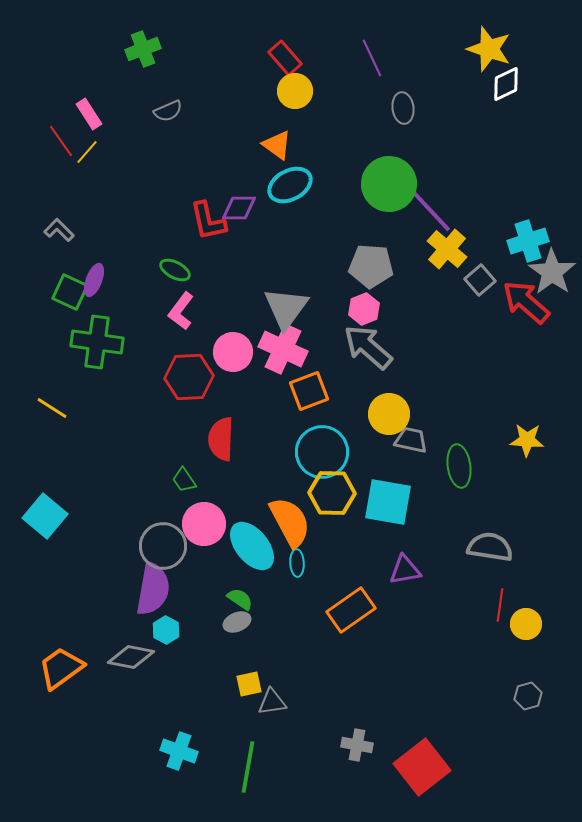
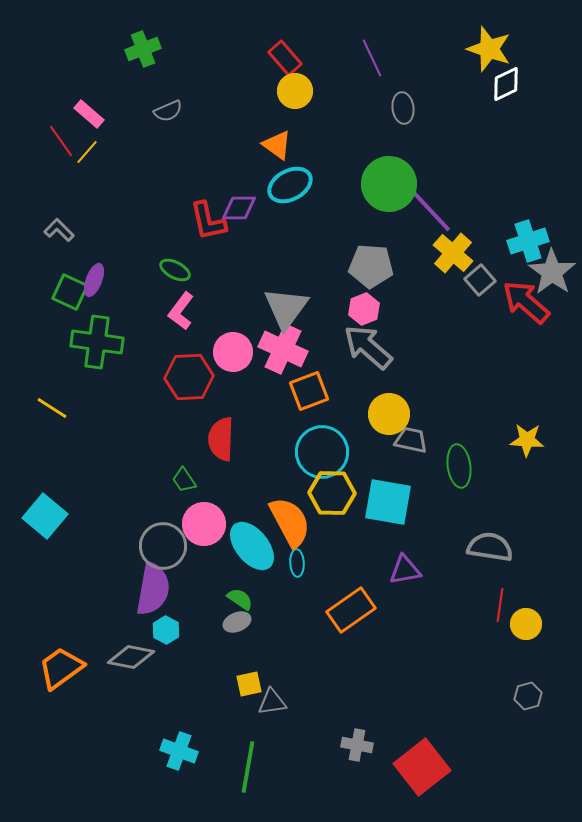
pink rectangle at (89, 114): rotated 16 degrees counterclockwise
yellow cross at (447, 249): moved 6 px right, 4 px down
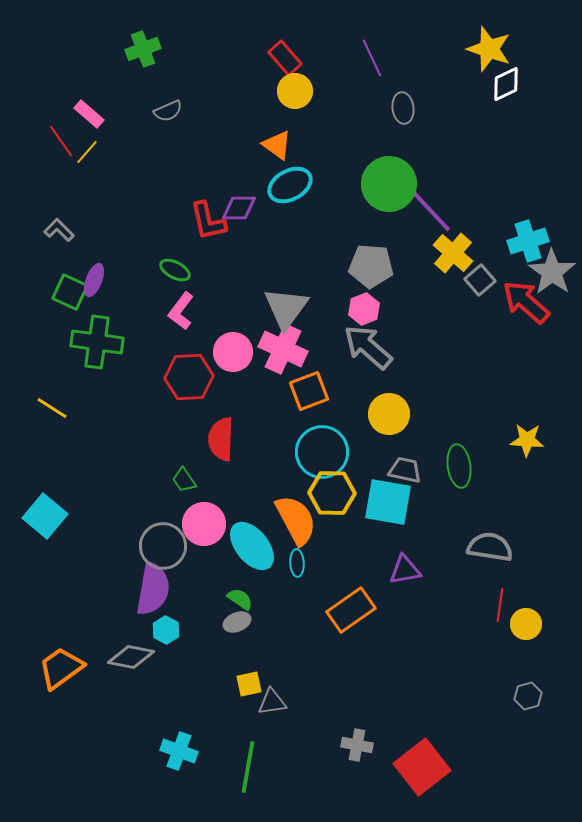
gray trapezoid at (411, 440): moved 6 px left, 30 px down
orange semicircle at (290, 522): moved 6 px right, 2 px up
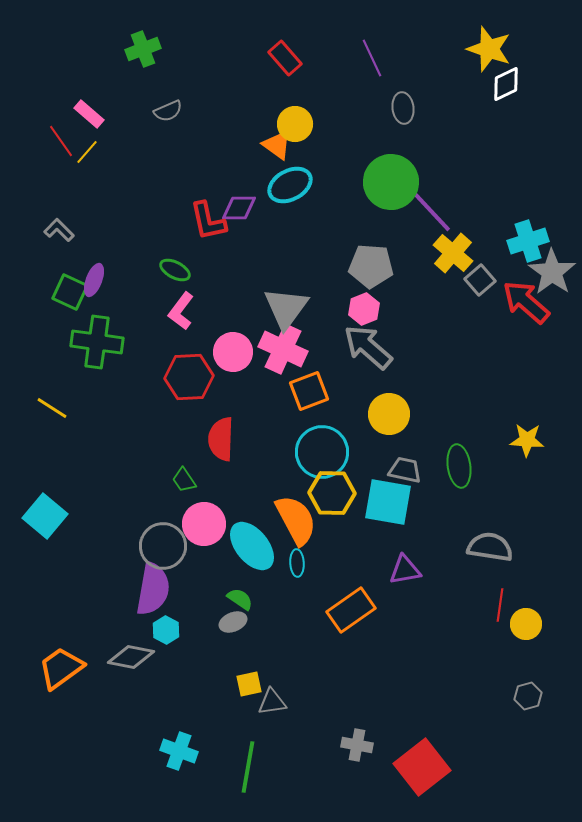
yellow circle at (295, 91): moved 33 px down
green circle at (389, 184): moved 2 px right, 2 px up
gray ellipse at (237, 622): moved 4 px left
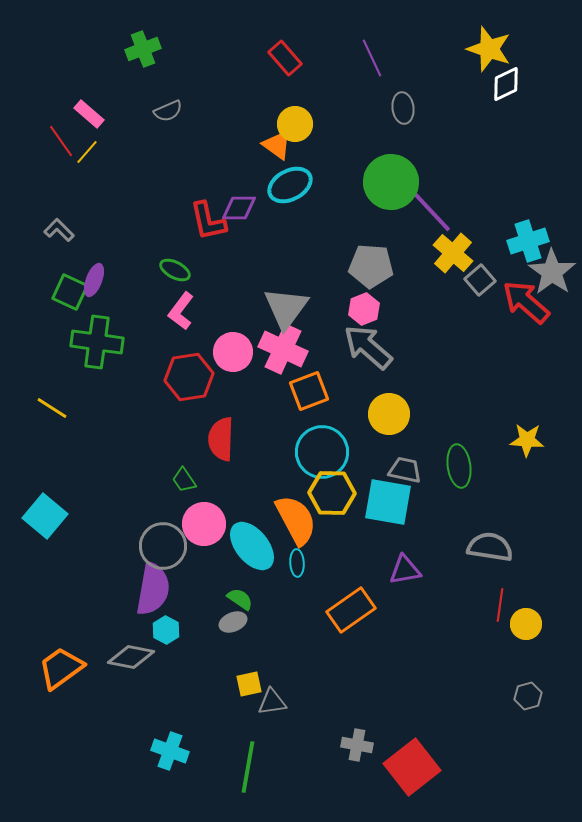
red hexagon at (189, 377): rotated 6 degrees counterclockwise
cyan cross at (179, 751): moved 9 px left
red square at (422, 767): moved 10 px left
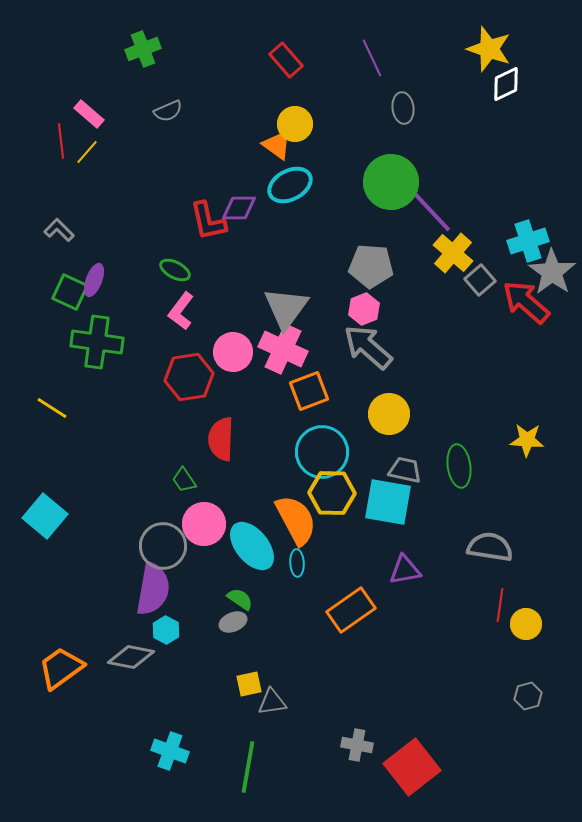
red rectangle at (285, 58): moved 1 px right, 2 px down
red line at (61, 141): rotated 28 degrees clockwise
